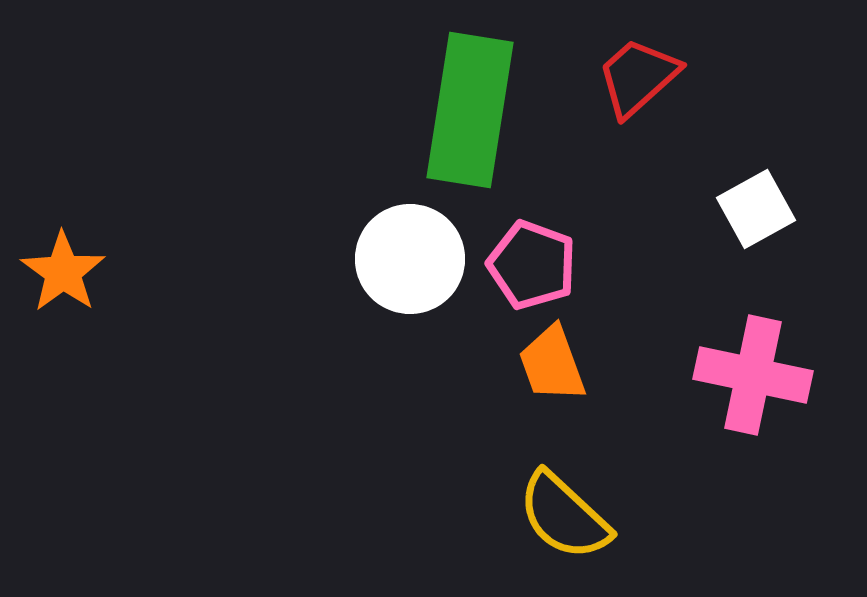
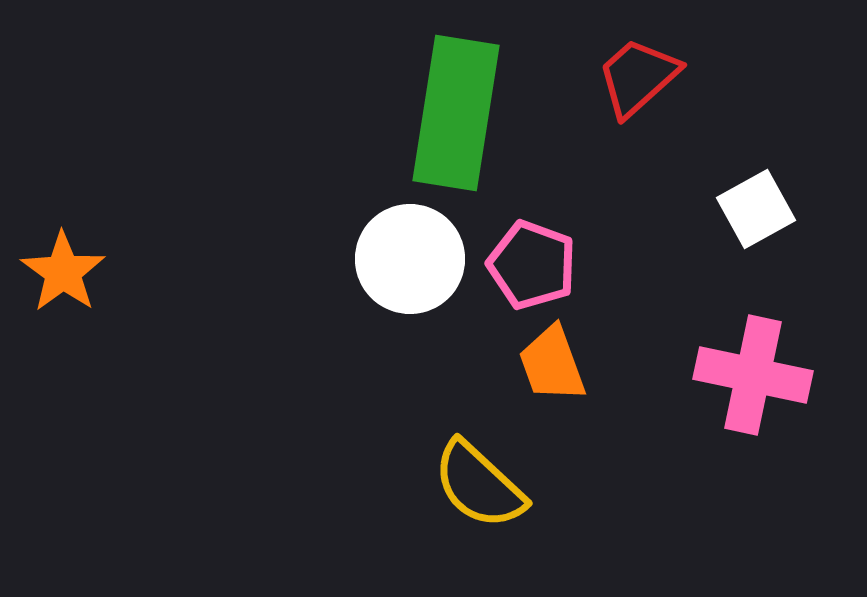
green rectangle: moved 14 px left, 3 px down
yellow semicircle: moved 85 px left, 31 px up
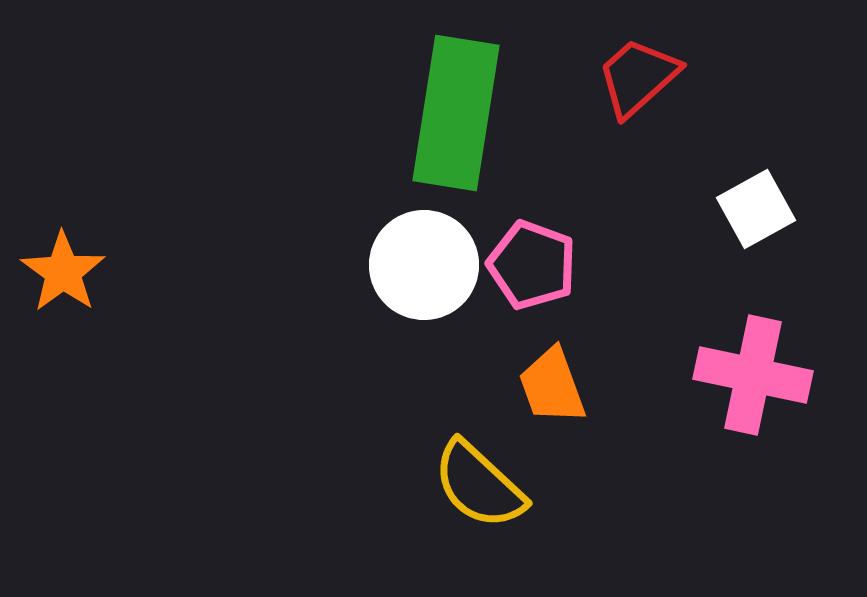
white circle: moved 14 px right, 6 px down
orange trapezoid: moved 22 px down
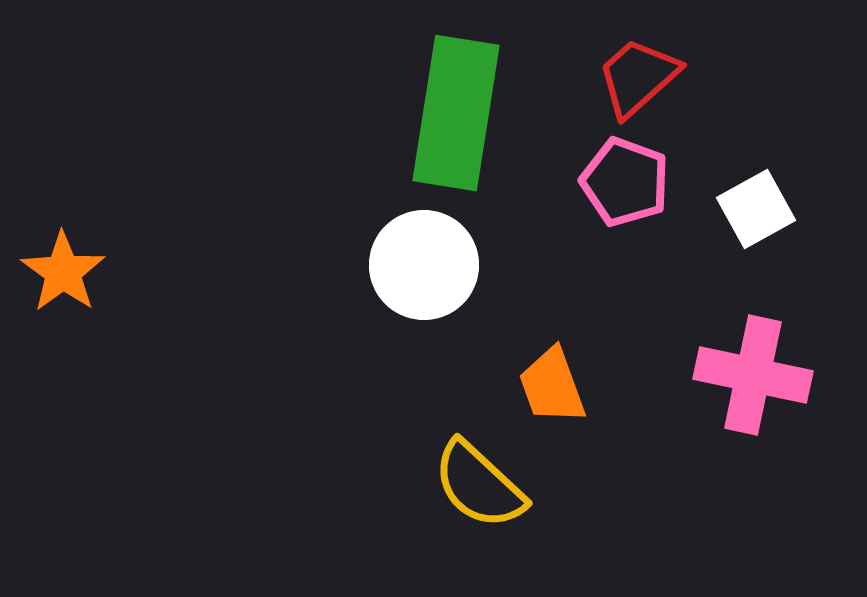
pink pentagon: moved 93 px right, 83 px up
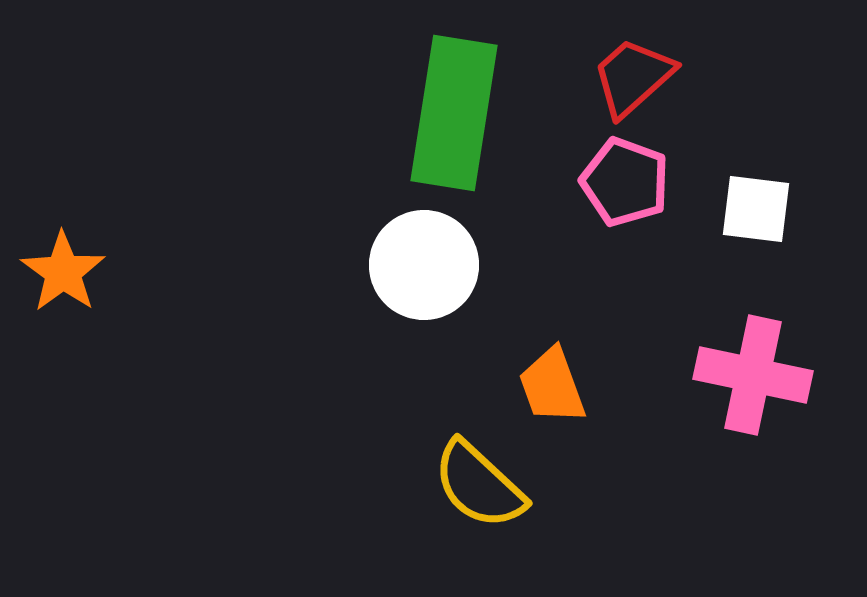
red trapezoid: moved 5 px left
green rectangle: moved 2 px left
white square: rotated 36 degrees clockwise
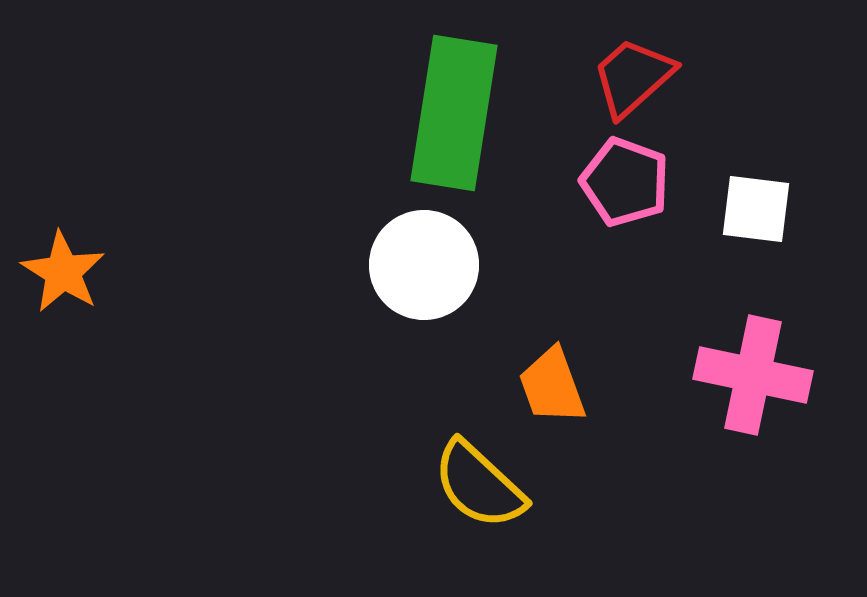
orange star: rotated 4 degrees counterclockwise
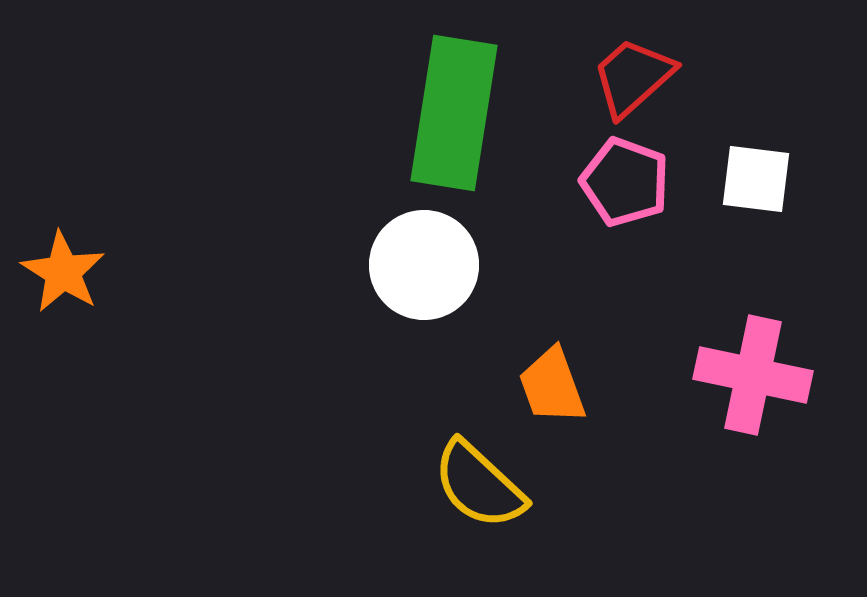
white square: moved 30 px up
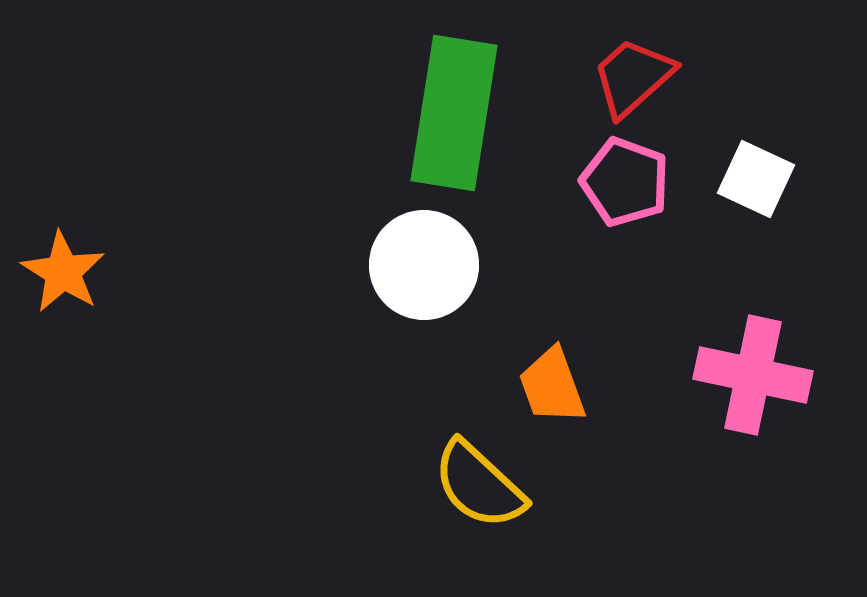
white square: rotated 18 degrees clockwise
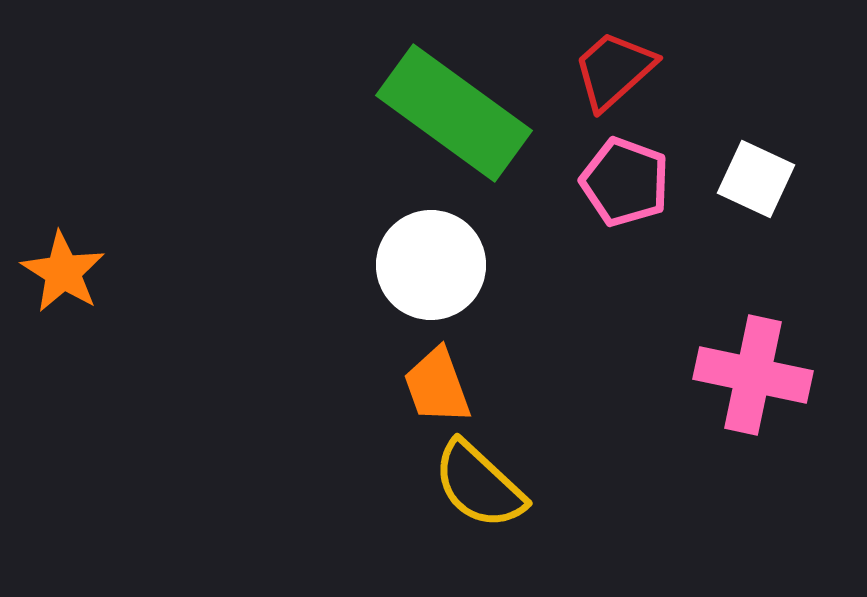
red trapezoid: moved 19 px left, 7 px up
green rectangle: rotated 63 degrees counterclockwise
white circle: moved 7 px right
orange trapezoid: moved 115 px left
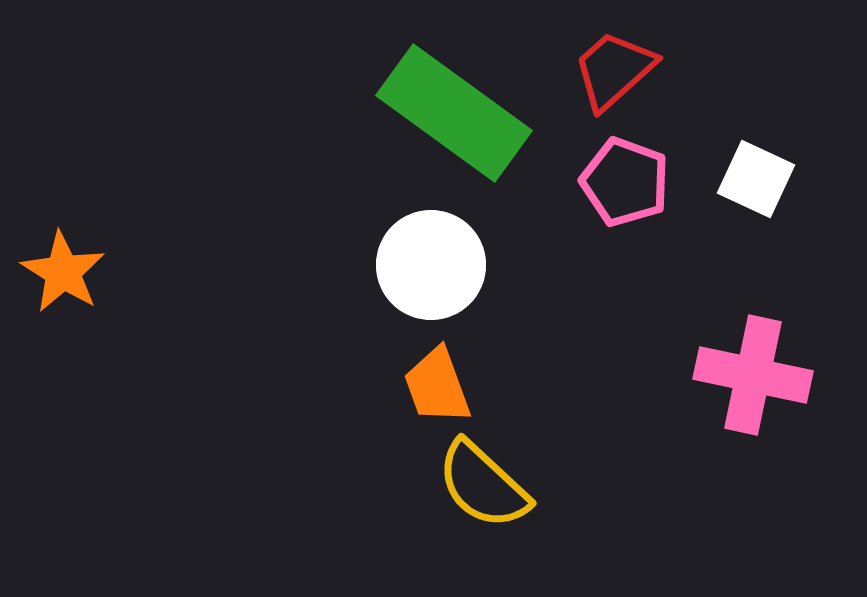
yellow semicircle: moved 4 px right
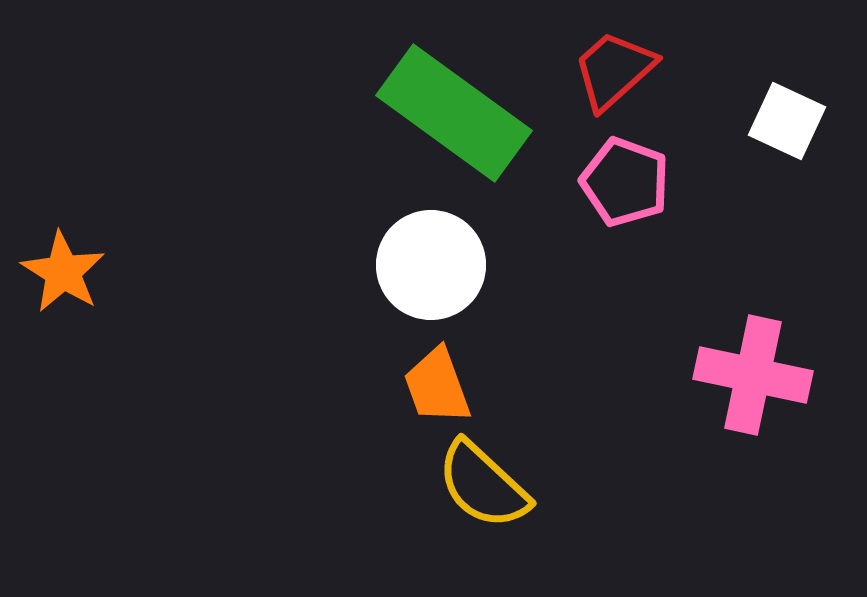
white square: moved 31 px right, 58 px up
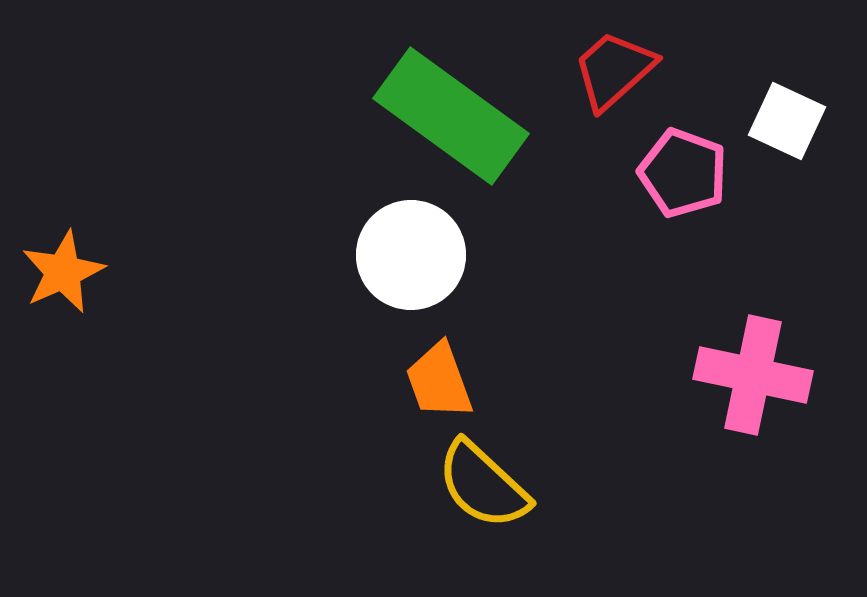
green rectangle: moved 3 px left, 3 px down
pink pentagon: moved 58 px right, 9 px up
white circle: moved 20 px left, 10 px up
orange star: rotated 16 degrees clockwise
orange trapezoid: moved 2 px right, 5 px up
